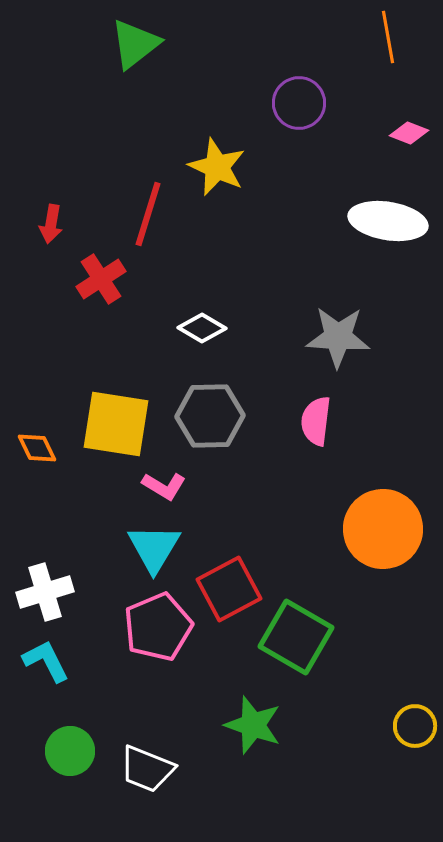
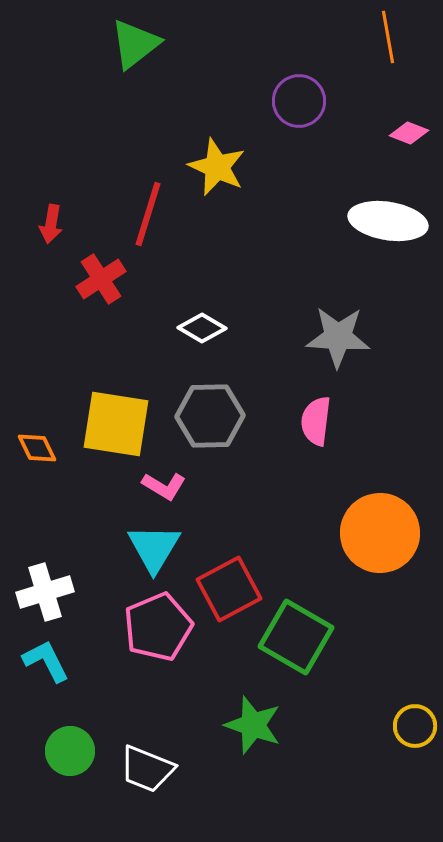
purple circle: moved 2 px up
orange circle: moved 3 px left, 4 px down
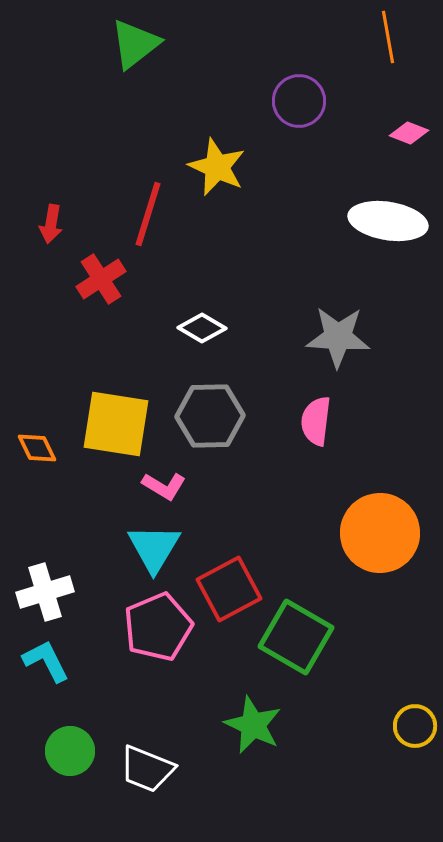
green star: rotated 6 degrees clockwise
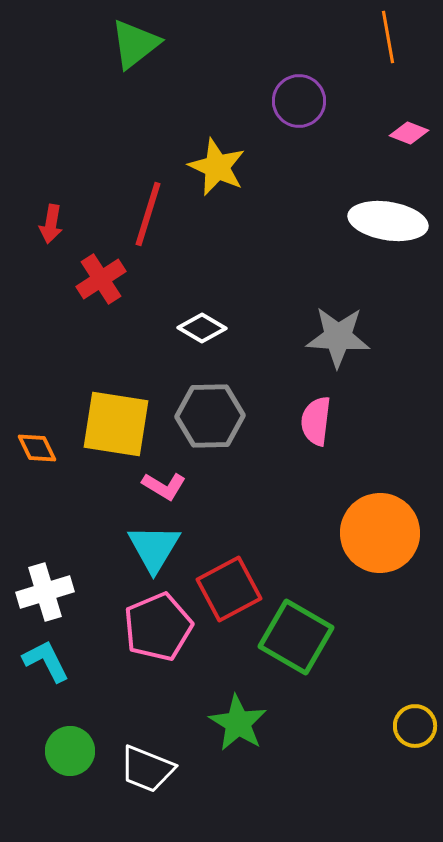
green star: moved 15 px left, 2 px up; rotated 6 degrees clockwise
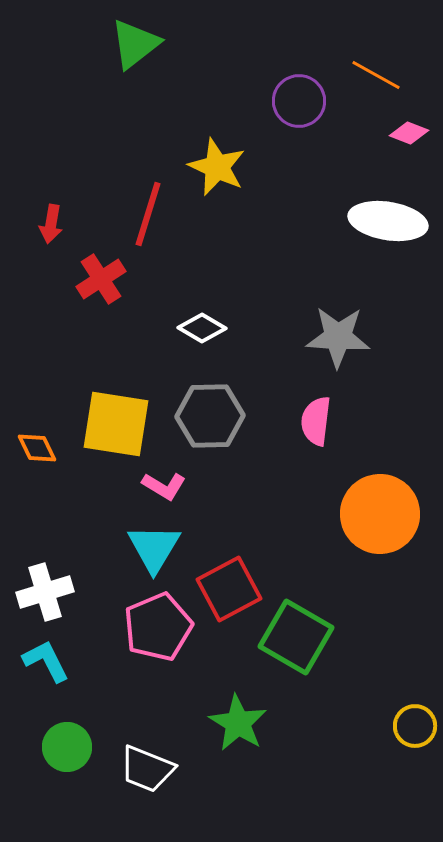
orange line: moved 12 px left, 38 px down; rotated 51 degrees counterclockwise
orange circle: moved 19 px up
green circle: moved 3 px left, 4 px up
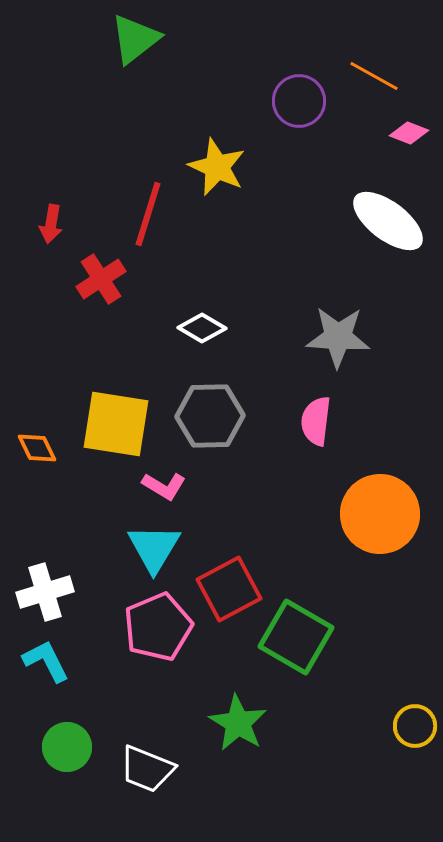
green triangle: moved 5 px up
orange line: moved 2 px left, 1 px down
white ellipse: rotated 28 degrees clockwise
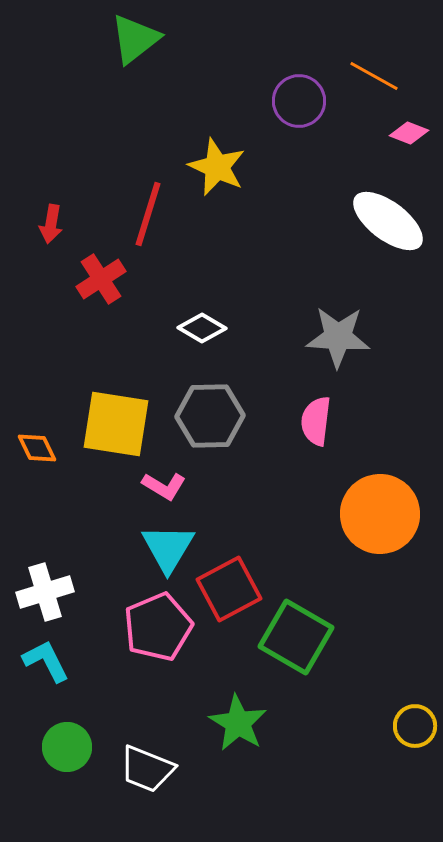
cyan triangle: moved 14 px right
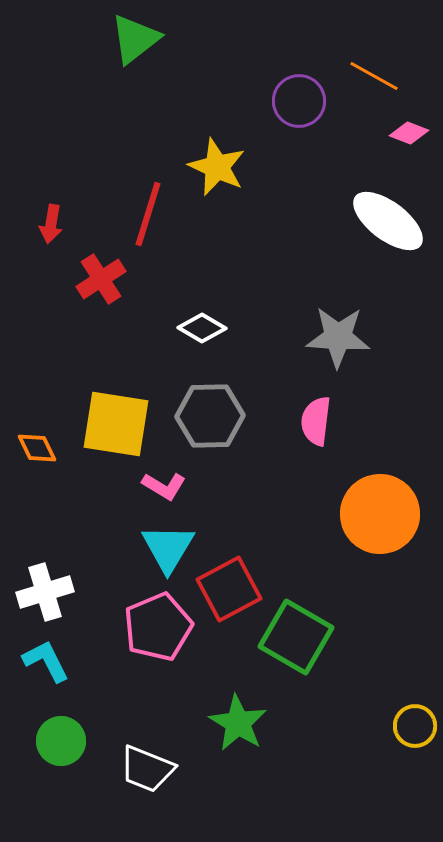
green circle: moved 6 px left, 6 px up
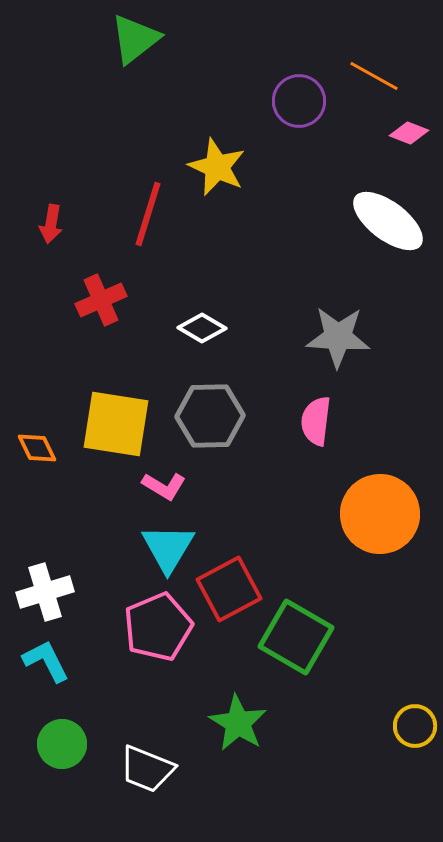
red cross: moved 21 px down; rotated 9 degrees clockwise
green circle: moved 1 px right, 3 px down
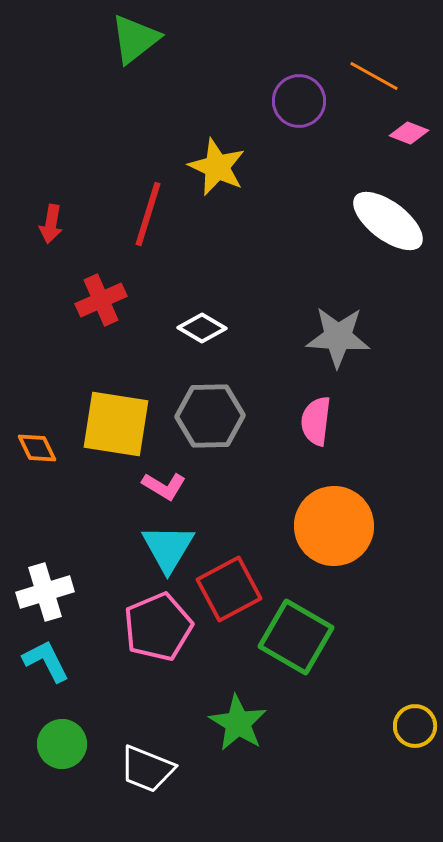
orange circle: moved 46 px left, 12 px down
